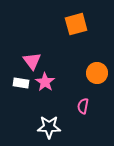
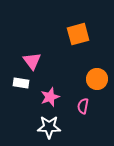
orange square: moved 2 px right, 10 px down
orange circle: moved 6 px down
pink star: moved 5 px right, 15 px down; rotated 18 degrees clockwise
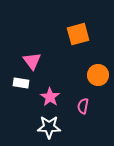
orange circle: moved 1 px right, 4 px up
pink star: rotated 18 degrees counterclockwise
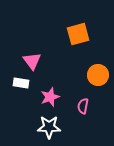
pink star: rotated 18 degrees clockwise
